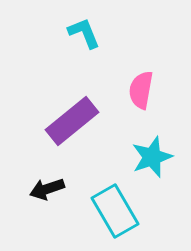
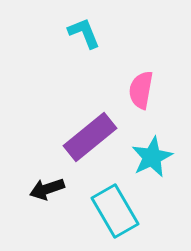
purple rectangle: moved 18 px right, 16 px down
cyan star: rotated 6 degrees counterclockwise
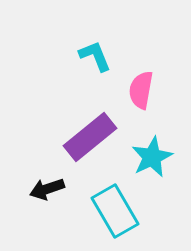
cyan L-shape: moved 11 px right, 23 px down
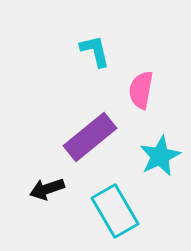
cyan L-shape: moved 5 px up; rotated 9 degrees clockwise
cyan star: moved 8 px right, 1 px up
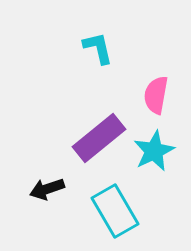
cyan L-shape: moved 3 px right, 3 px up
pink semicircle: moved 15 px right, 5 px down
purple rectangle: moved 9 px right, 1 px down
cyan star: moved 6 px left, 5 px up
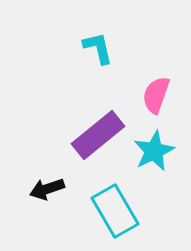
pink semicircle: rotated 9 degrees clockwise
purple rectangle: moved 1 px left, 3 px up
